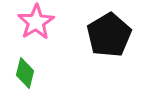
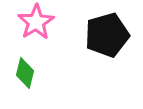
black pentagon: moved 2 px left; rotated 15 degrees clockwise
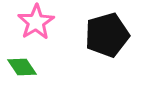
green diamond: moved 3 px left, 6 px up; rotated 48 degrees counterclockwise
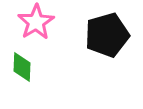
green diamond: rotated 36 degrees clockwise
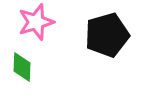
pink star: rotated 15 degrees clockwise
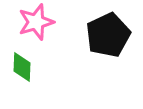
black pentagon: moved 1 px right; rotated 9 degrees counterclockwise
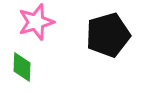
black pentagon: rotated 9 degrees clockwise
